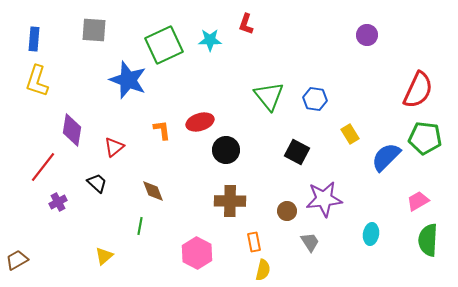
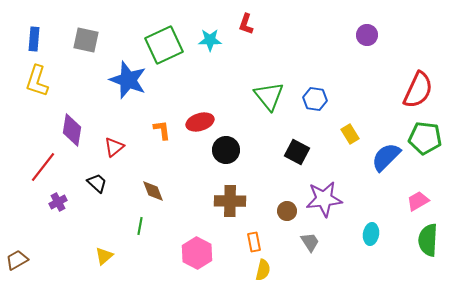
gray square: moved 8 px left, 10 px down; rotated 8 degrees clockwise
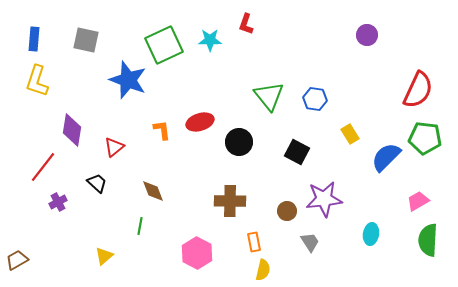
black circle: moved 13 px right, 8 px up
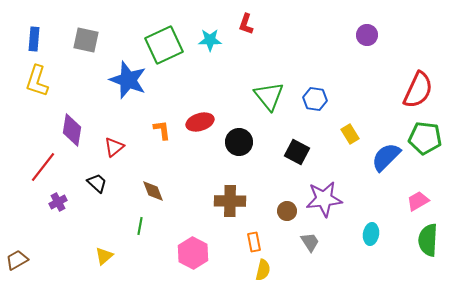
pink hexagon: moved 4 px left
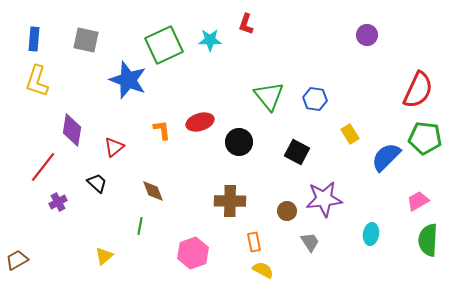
pink hexagon: rotated 12 degrees clockwise
yellow semicircle: rotated 75 degrees counterclockwise
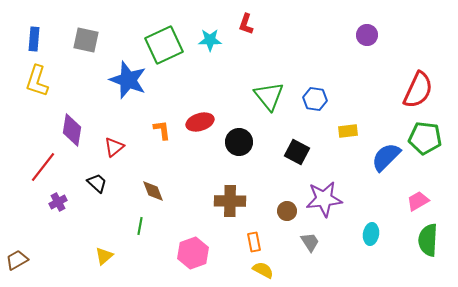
yellow rectangle: moved 2 px left, 3 px up; rotated 66 degrees counterclockwise
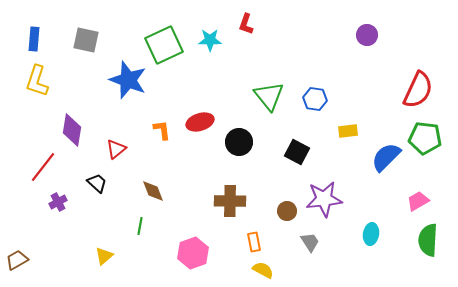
red triangle: moved 2 px right, 2 px down
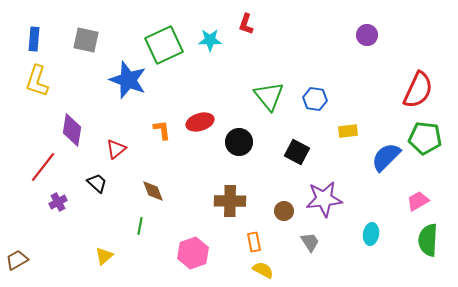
brown circle: moved 3 px left
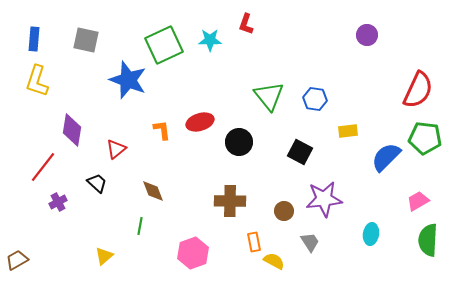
black square: moved 3 px right
yellow semicircle: moved 11 px right, 9 px up
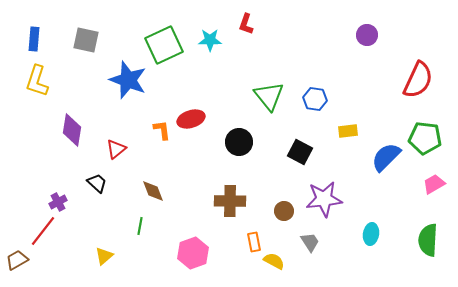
red semicircle: moved 10 px up
red ellipse: moved 9 px left, 3 px up
red line: moved 64 px down
pink trapezoid: moved 16 px right, 17 px up
